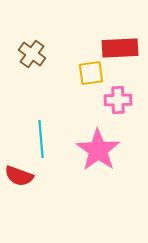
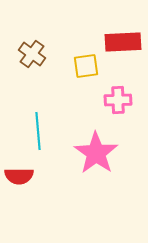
red rectangle: moved 3 px right, 6 px up
yellow square: moved 5 px left, 7 px up
cyan line: moved 3 px left, 8 px up
pink star: moved 2 px left, 3 px down
red semicircle: rotated 20 degrees counterclockwise
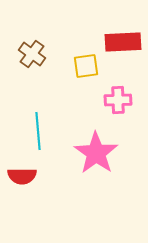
red semicircle: moved 3 px right
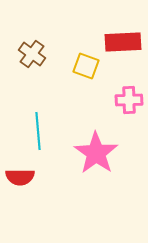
yellow square: rotated 28 degrees clockwise
pink cross: moved 11 px right
red semicircle: moved 2 px left, 1 px down
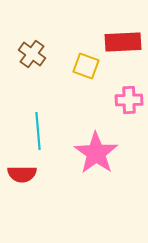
red semicircle: moved 2 px right, 3 px up
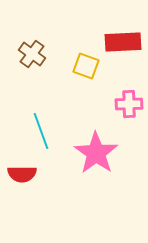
pink cross: moved 4 px down
cyan line: moved 3 px right; rotated 15 degrees counterclockwise
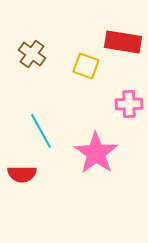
red rectangle: rotated 12 degrees clockwise
cyan line: rotated 9 degrees counterclockwise
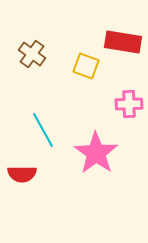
cyan line: moved 2 px right, 1 px up
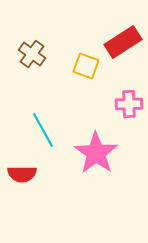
red rectangle: rotated 42 degrees counterclockwise
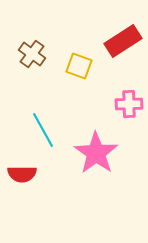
red rectangle: moved 1 px up
yellow square: moved 7 px left
